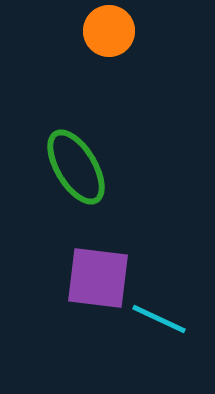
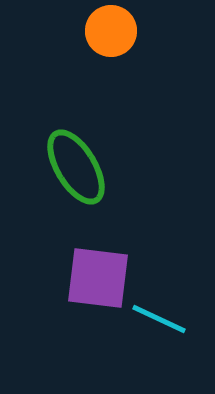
orange circle: moved 2 px right
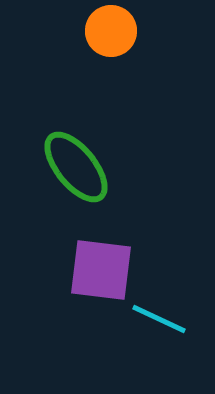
green ellipse: rotated 8 degrees counterclockwise
purple square: moved 3 px right, 8 px up
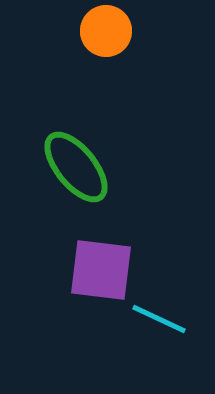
orange circle: moved 5 px left
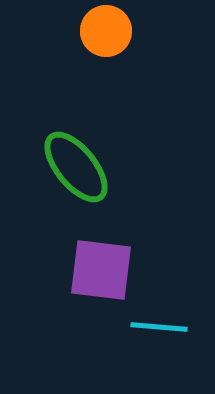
cyan line: moved 8 px down; rotated 20 degrees counterclockwise
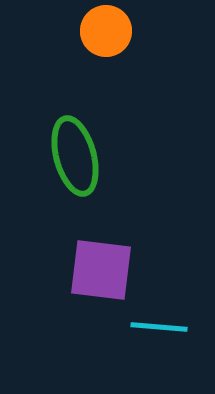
green ellipse: moved 1 px left, 11 px up; rotated 24 degrees clockwise
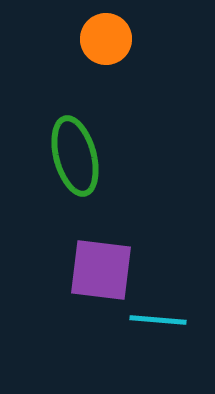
orange circle: moved 8 px down
cyan line: moved 1 px left, 7 px up
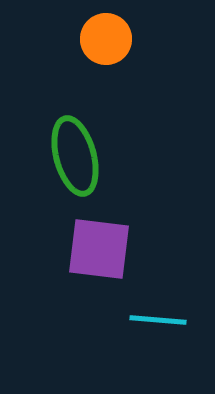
purple square: moved 2 px left, 21 px up
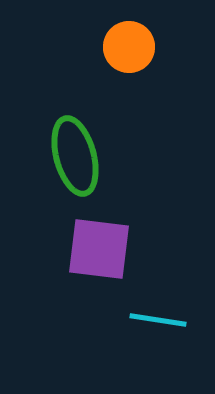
orange circle: moved 23 px right, 8 px down
cyan line: rotated 4 degrees clockwise
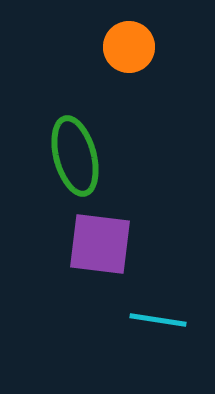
purple square: moved 1 px right, 5 px up
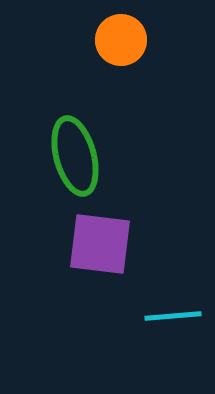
orange circle: moved 8 px left, 7 px up
cyan line: moved 15 px right, 4 px up; rotated 14 degrees counterclockwise
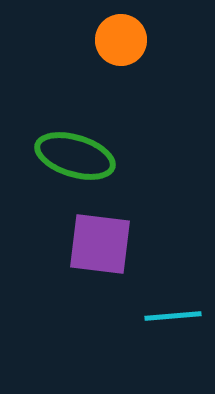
green ellipse: rotated 58 degrees counterclockwise
